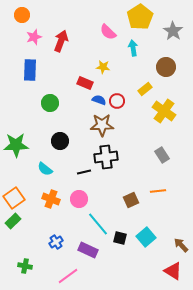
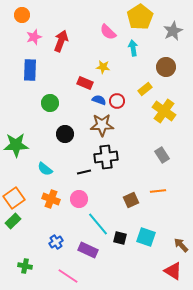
gray star: rotated 12 degrees clockwise
black circle: moved 5 px right, 7 px up
cyan square: rotated 30 degrees counterclockwise
pink line: rotated 70 degrees clockwise
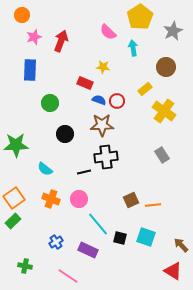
orange line: moved 5 px left, 14 px down
